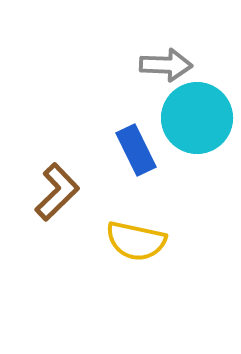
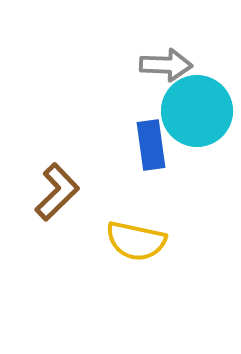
cyan circle: moved 7 px up
blue rectangle: moved 15 px right, 5 px up; rotated 18 degrees clockwise
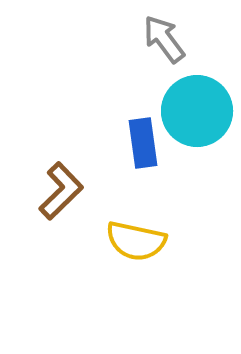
gray arrow: moved 2 px left, 26 px up; rotated 129 degrees counterclockwise
blue rectangle: moved 8 px left, 2 px up
brown L-shape: moved 4 px right, 1 px up
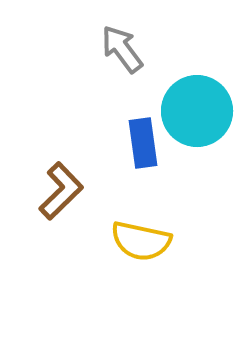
gray arrow: moved 42 px left, 10 px down
yellow semicircle: moved 5 px right
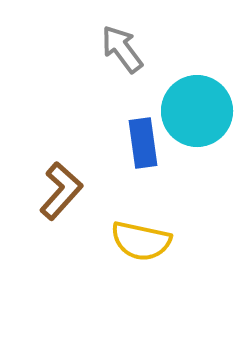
brown L-shape: rotated 4 degrees counterclockwise
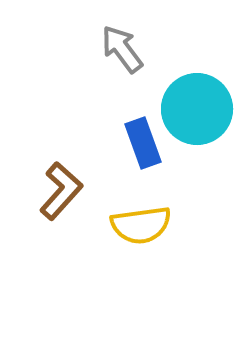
cyan circle: moved 2 px up
blue rectangle: rotated 12 degrees counterclockwise
yellow semicircle: moved 16 px up; rotated 20 degrees counterclockwise
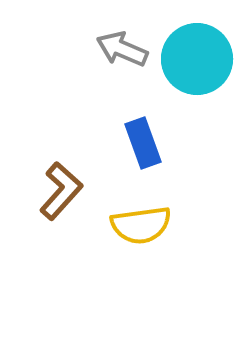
gray arrow: rotated 30 degrees counterclockwise
cyan circle: moved 50 px up
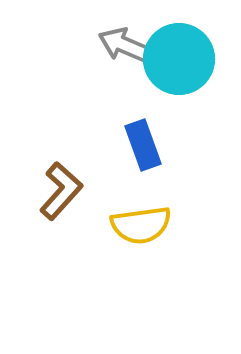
gray arrow: moved 2 px right, 4 px up
cyan circle: moved 18 px left
blue rectangle: moved 2 px down
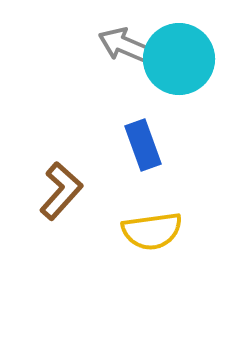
yellow semicircle: moved 11 px right, 6 px down
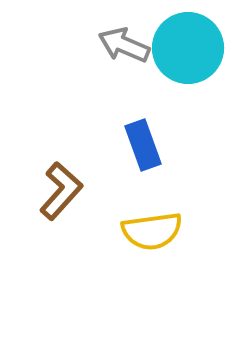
cyan circle: moved 9 px right, 11 px up
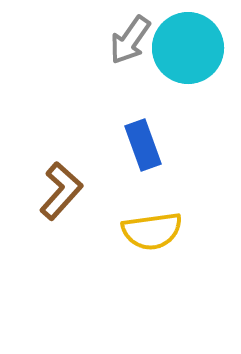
gray arrow: moved 6 px right, 5 px up; rotated 78 degrees counterclockwise
